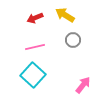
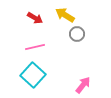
red arrow: rotated 126 degrees counterclockwise
gray circle: moved 4 px right, 6 px up
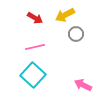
yellow arrow: rotated 60 degrees counterclockwise
gray circle: moved 1 px left
pink arrow: rotated 102 degrees counterclockwise
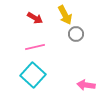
yellow arrow: rotated 90 degrees counterclockwise
pink arrow: moved 3 px right; rotated 18 degrees counterclockwise
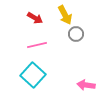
pink line: moved 2 px right, 2 px up
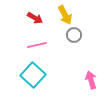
gray circle: moved 2 px left, 1 px down
pink arrow: moved 5 px right, 5 px up; rotated 66 degrees clockwise
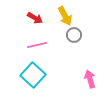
yellow arrow: moved 1 px down
pink arrow: moved 1 px left, 1 px up
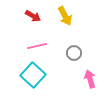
red arrow: moved 2 px left, 2 px up
gray circle: moved 18 px down
pink line: moved 1 px down
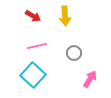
yellow arrow: rotated 24 degrees clockwise
pink arrow: rotated 48 degrees clockwise
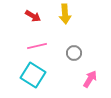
yellow arrow: moved 2 px up
cyan square: rotated 10 degrees counterclockwise
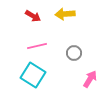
yellow arrow: rotated 90 degrees clockwise
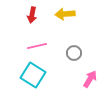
red arrow: moved 1 px left, 1 px up; rotated 70 degrees clockwise
